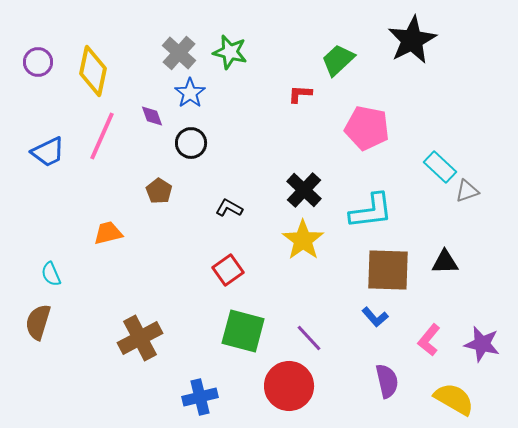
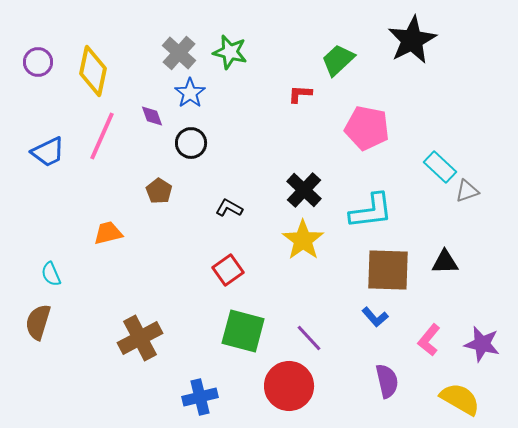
yellow semicircle: moved 6 px right
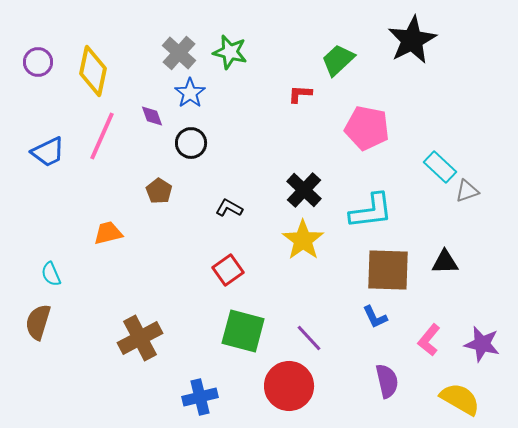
blue L-shape: rotated 16 degrees clockwise
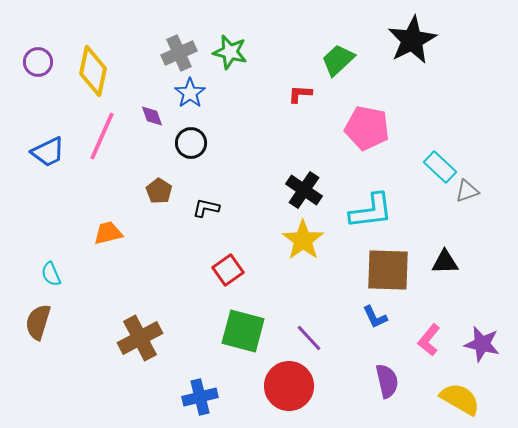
gray cross: rotated 24 degrees clockwise
black cross: rotated 9 degrees counterclockwise
black L-shape: moved 23 px left; rotated 16 degrees counterclockwise
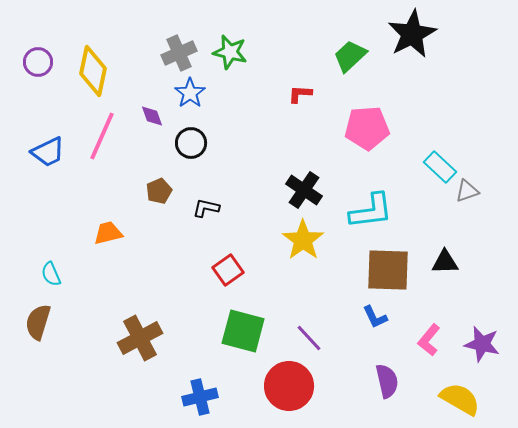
black star: moved 6 px up
green trapezoid: moved 12 px right, 4 px up
pink pentagon: rotated 15 degrees counterclockwise
brown pentagon: rotated 15 degrees clockwise
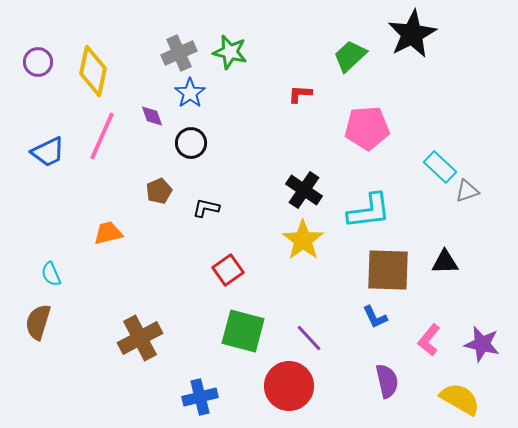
cyan L-shape: moved 2 px left
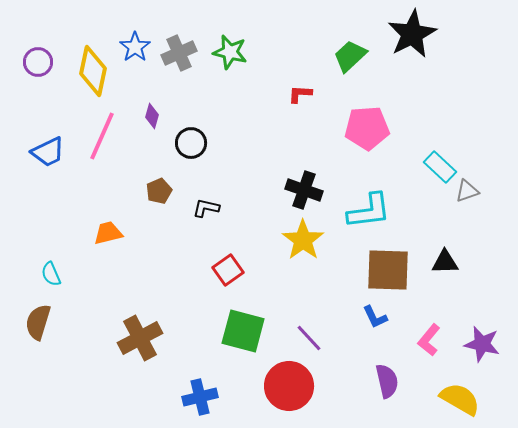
blue star: moved 55 px left, 46 px up
purple diamond: rotated 35 degrees clockwise
black cross: rotated 15 degrees counterclockwise
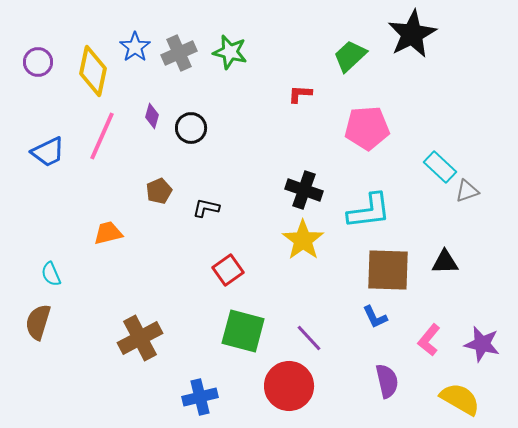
black circle: moved 15 px up
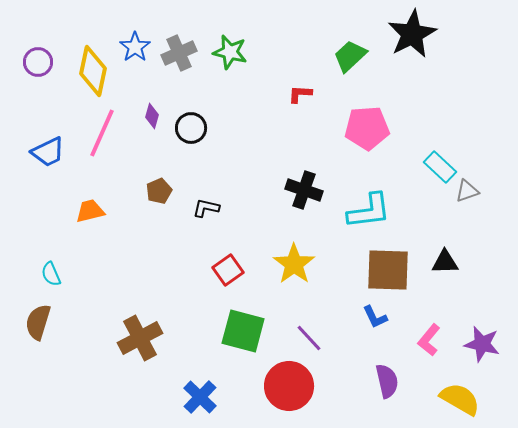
pink line: moved 3 px up
orange trapezoid: moved 18 px left, 22 px up
yellow star: moved 9 px left, 24 px down
blue cross: rotated 32 degrees counterclockwise
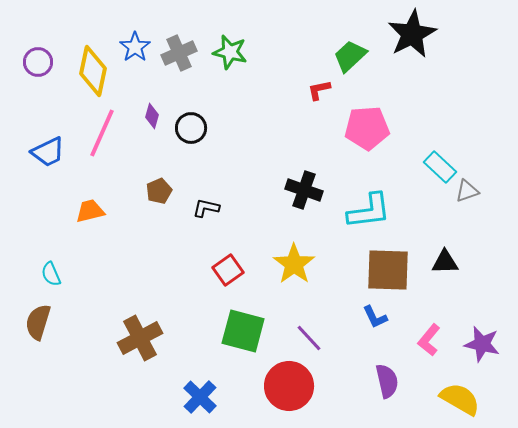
red L-shape: moved 19 px right, 4 px up; rotated 15 degrees counterclockwise
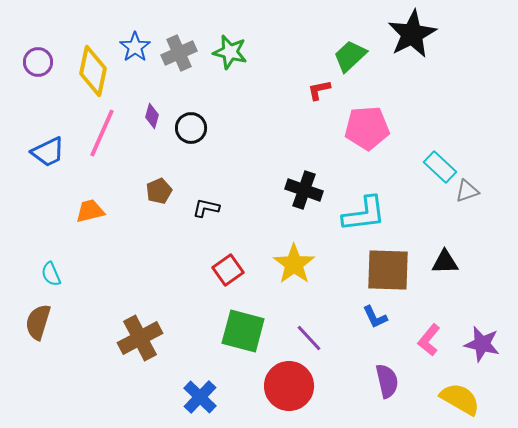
cyan L-shape: moved 5 px left, 3 px down
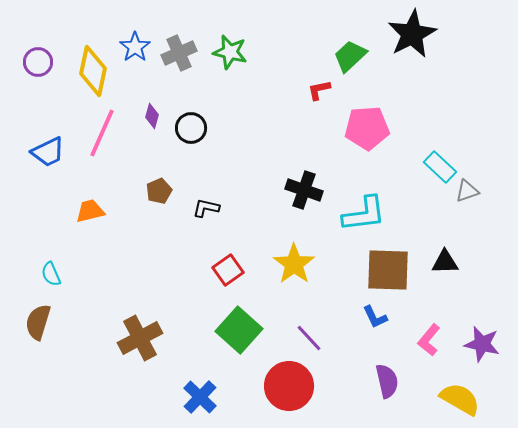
green square: moved 4 px left, 1 px up; rotated 27 degrees clockwise
